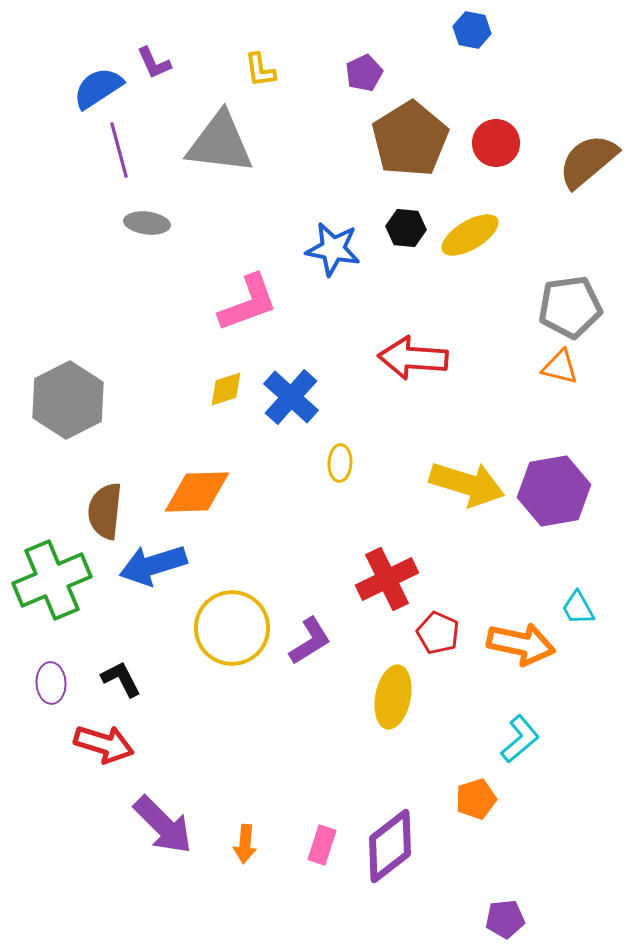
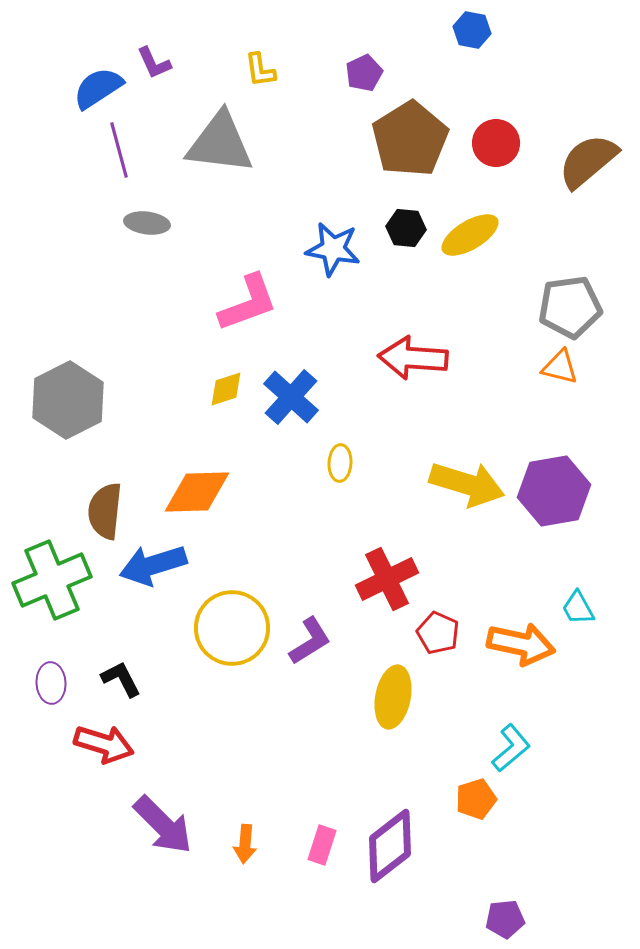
cyan L-shape at (520, 739): moved 9 px left, 9 px down
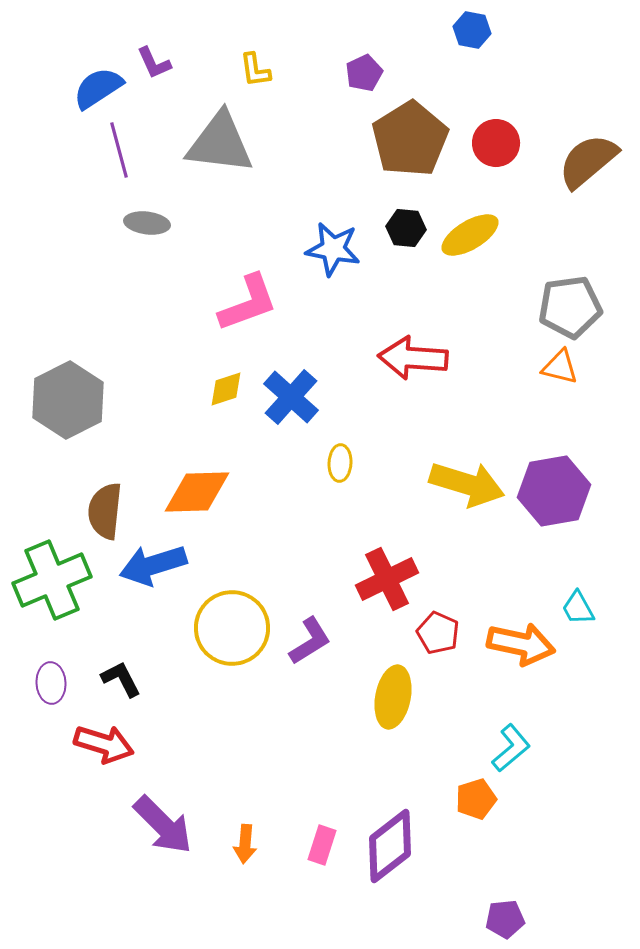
yellow L-shape at (260, 70): moved 5 px left
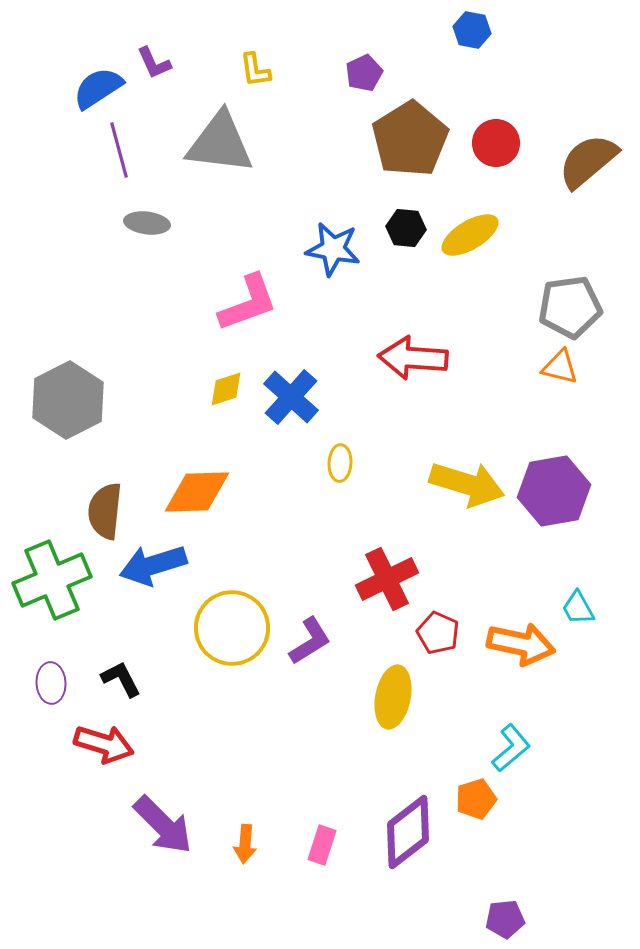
purple diamond at (390, 846): moved 18 px right, 14 px up
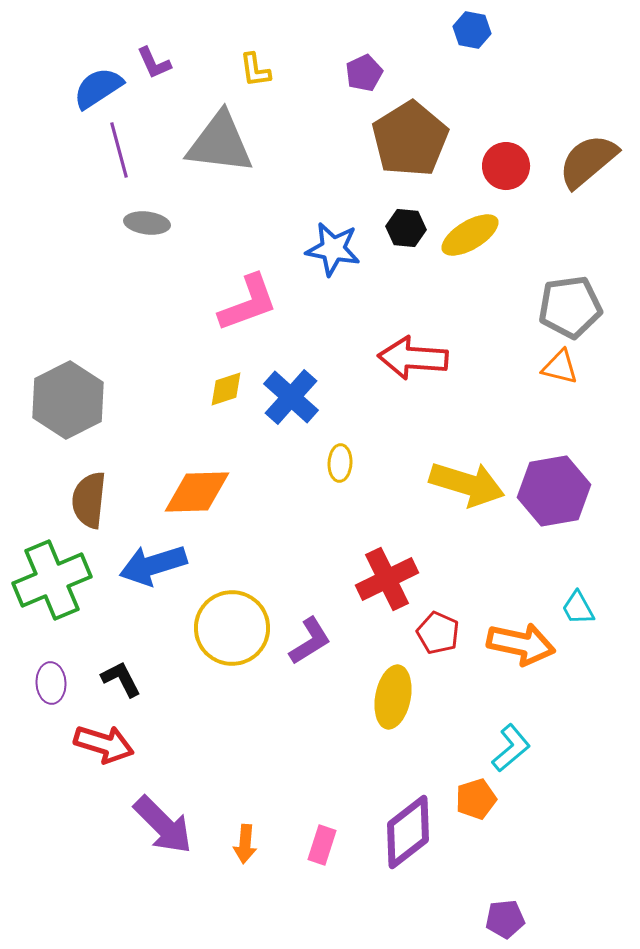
red circle at (496, 143): moved 10 px right, 23 px down
brown semicircle at (105, 511): moved 16 px left, 11 px up
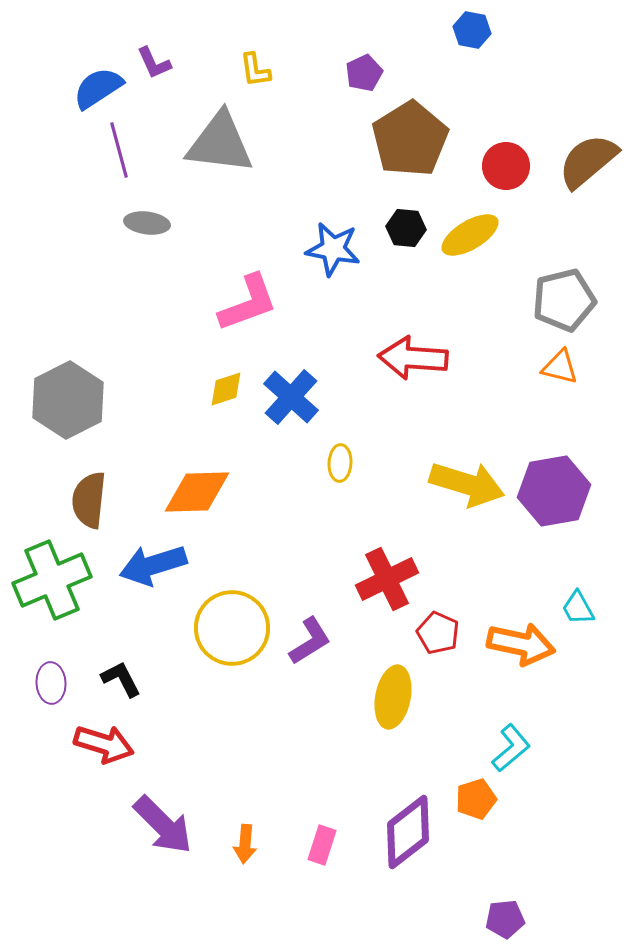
gray pentagon at (570, 307): moved 6 px left, 7 px up; rotated 6 degrees counterclockwise
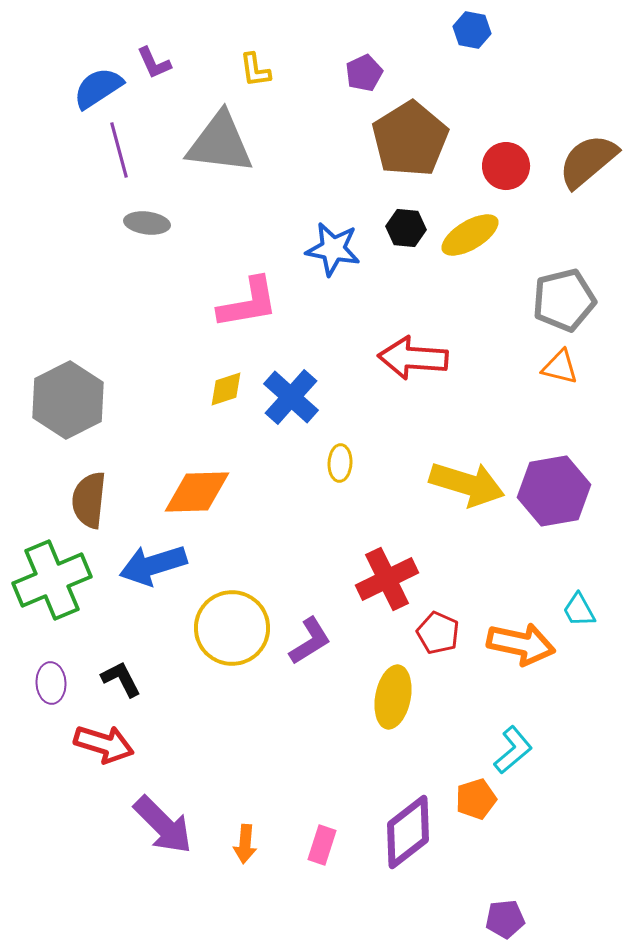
pink L-shape at (248, 303): rotated 10 degrees clockwise
cyan trapezoid at (578, 608): moved 1 px right, 2 px down
cyan L-shape at (511, 748): moved 2 px right, 2 px down
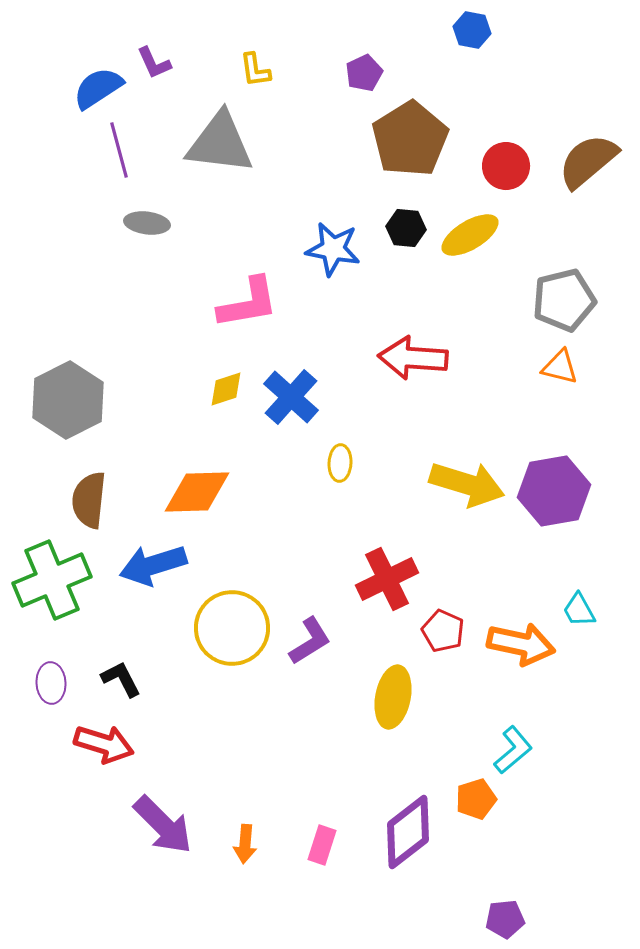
red pentagon at (438, 633): moved 5 px right, 2 px up
